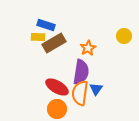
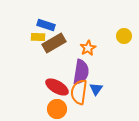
orange semicircle: moved 1 px left, 1 px up
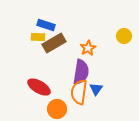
red ellipse: moved 18 px left
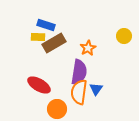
purple semicircle: moved 2 px left
red ellipse: moved 2 px up
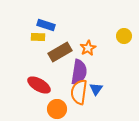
brown rectangle: moved 6 px right, 9 px down
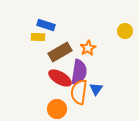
yellow circle: moved 1 px right, 5 px up
red ellipse: moved 21 px right, 7 px up
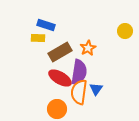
yellow rectangle: moved 1 px down
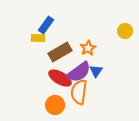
blue rectangle: rotated 72 degrees counterclockwise
purple semicircle: rotated 45 degrees clockwise
blue triangle: moved 18 px up
orange circle: moved 2 px left, 4 px up
